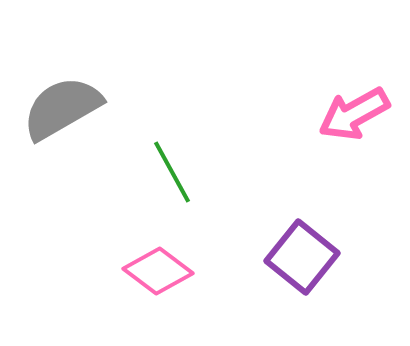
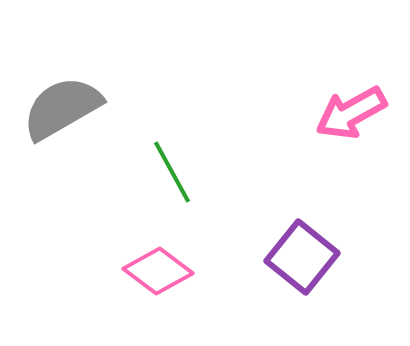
pink arrow: moved 3 px left, 1 px up
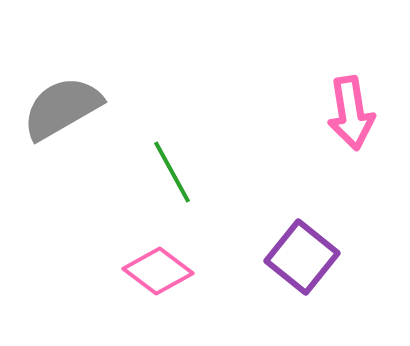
pink arrow: rotated 70 degrees counterclockwise
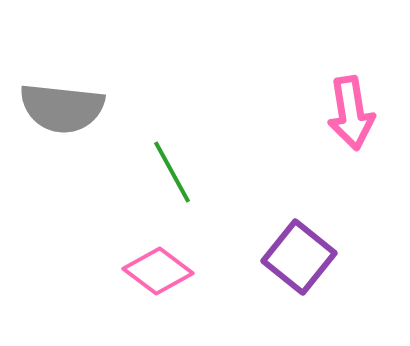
gray semicircle: rotated 144 degrees counterclockwise
purple square: moved 3 px left
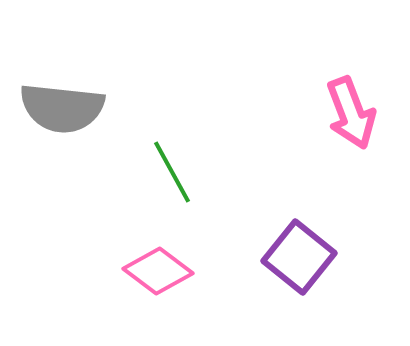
pink arrow: rotated 12 degrees counterclockwise
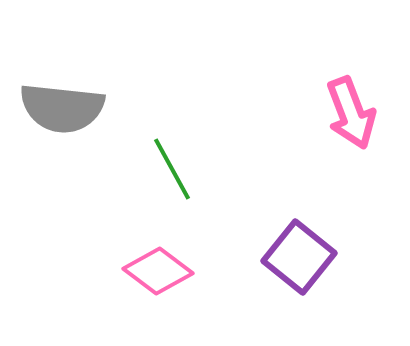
green line: moved 3 px up
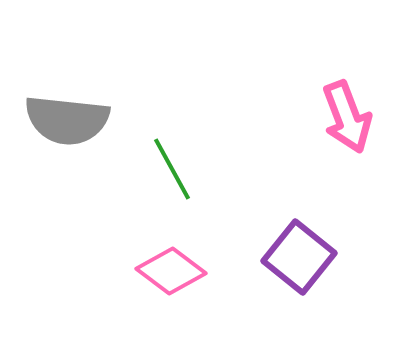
gray semicircle: moved 5 px right, 12 px down
pink arrow: moved 4 px left, 4 px down
pink diamond: moved 13 px right
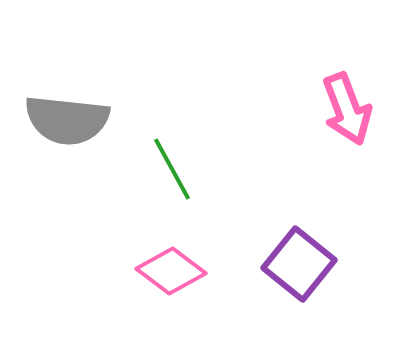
pink arrow: moved 8 px up
purple square: moved 7 px down
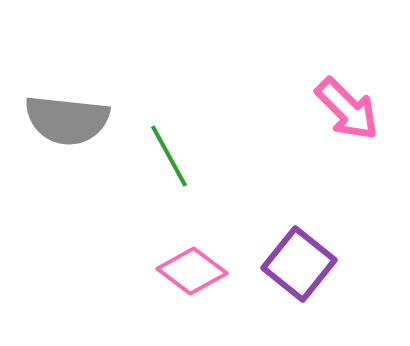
pink arrow: rotated 24 degrees counterclockwise
green line: moved 3 px left, 13 px up
pink diamond: moved 21 px right
